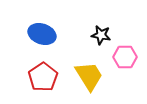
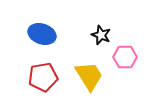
black star: rotated 12 degrees clockwise
red pentagon: rotated 24 degrees clockwise
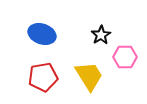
black star: rotated 18 degrees clockwise
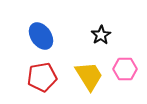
blue ellipse: moved 1 px left, 2 px down; rotated 36 degrees clockwise
pink hexagon: moved 12 px down
red pentagon: moved 1 px left
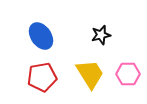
black star: rotated 18 degrees clockwise
pink hexagon: moved 3 px right, 5 px down
yellow trapezoid: moved 1 px right, 2 px up
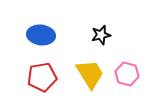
blue ellipse: moved 1 px up; rotated 48 degrees counterclockwise
pink hexagon: moved 1 px left; rotated 15 degrees clockwise
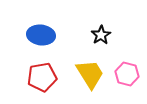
black star: rotated 18 degrees counterclockwise
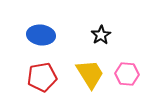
pink hexagon: rotated 10 degrees counterclockwise
